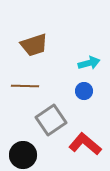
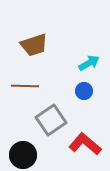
cyan arrow: rotated 15 degrees counterclockwise
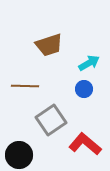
brown trapezoid: moved 15 px right
blue circle: moved 2 px up
black circle: moved 4 px left
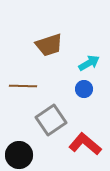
brown line: moved 2 px left
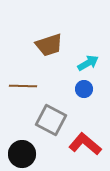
cyan arrow: moved 1 px left
gray square: rotated 28 degrees counterclockwise
black circle: moved 3 px right, 1 px up
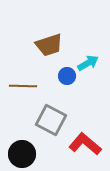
blue circle: moved 17 px left, 13 px up
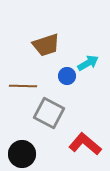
brown trapezoid: moved 3 px left
gray square: moved 2 px left, 7 px up
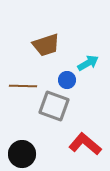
blue circle: moved 4 px down
gray square: moved 5 px right, 7 px up; rotated 8 degrees counterclockwise
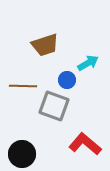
brown trapezoid: moved 1 px left
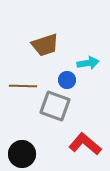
cyan arrow: rotated 20 degrees clockwise
gray square: moved 1 px right
